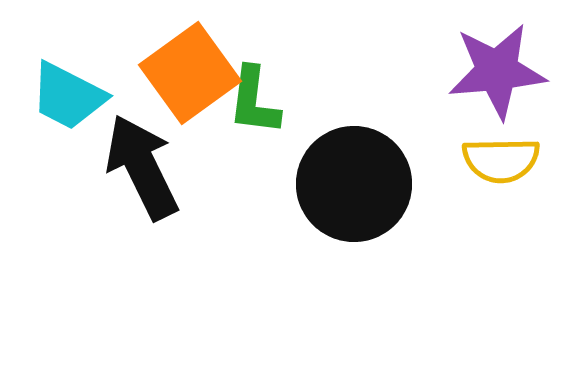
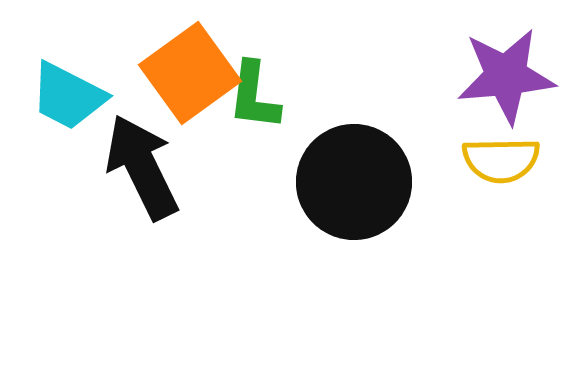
purple star: moved 9 px right, 5 px down
green L-shape: moved 5 px up
black circle: moved 2 px up
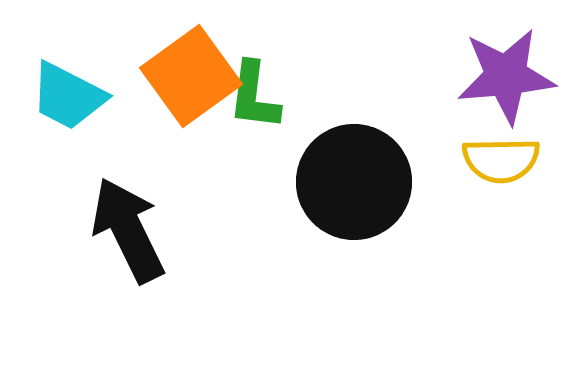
orange square: moved 1 px right, 3 px down
black arrow: moved 14 px left, 63 px down
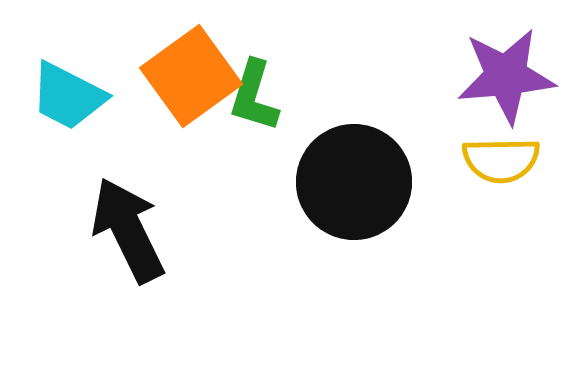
green L-shape: rotated 10 degrees clockwise
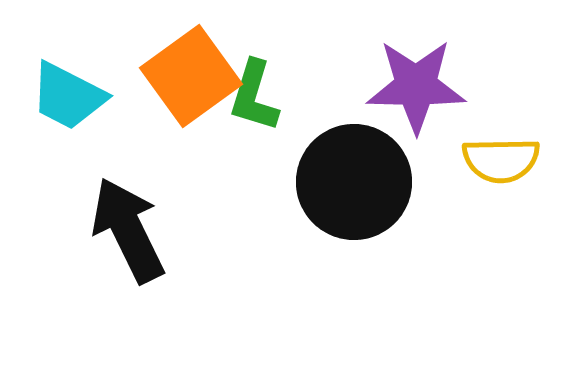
purple star: moved 90 px left, 10 px down; rotated 6 degrees clockwise
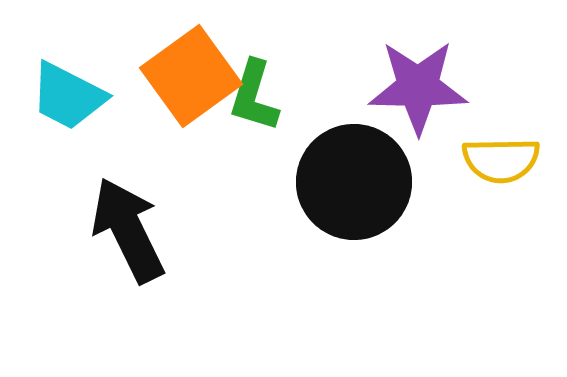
purple star: moved 2 px right, 1 px down
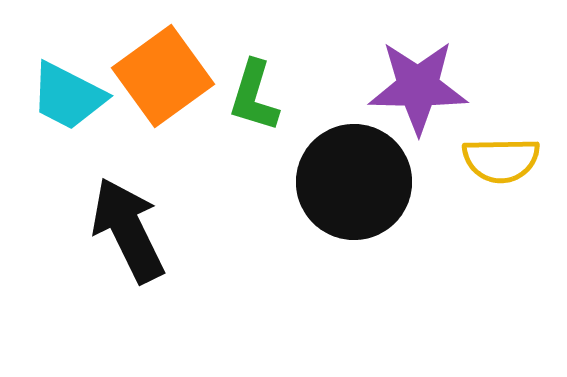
orange square: moved 28 px left
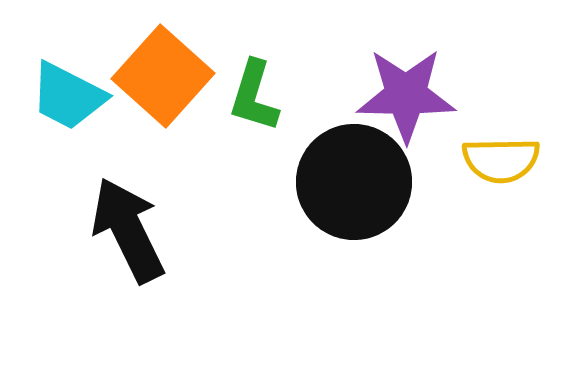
orange square: rotated 12 degrees counterclockwise
purple star: moved 12 px left, 8 px down
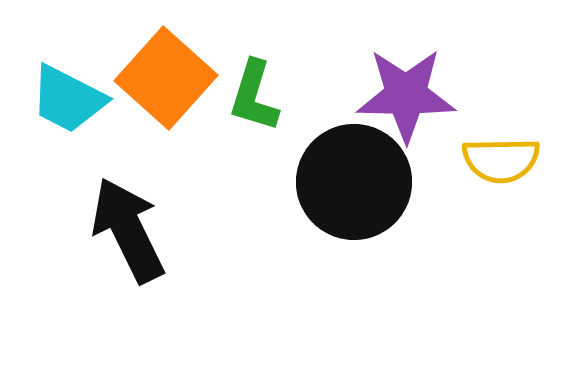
orange square: moved 3 px right, 2 px down
cyan trapezoid: moved 3 px down
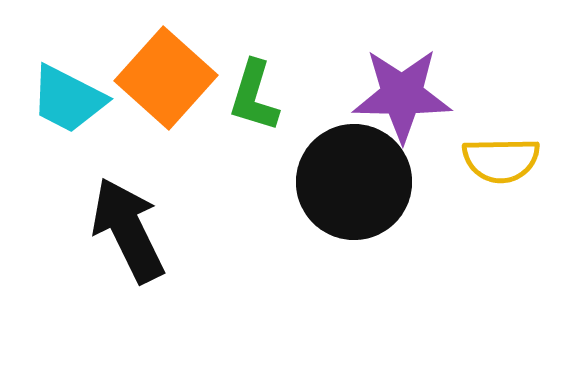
purple star: moved 4 px left
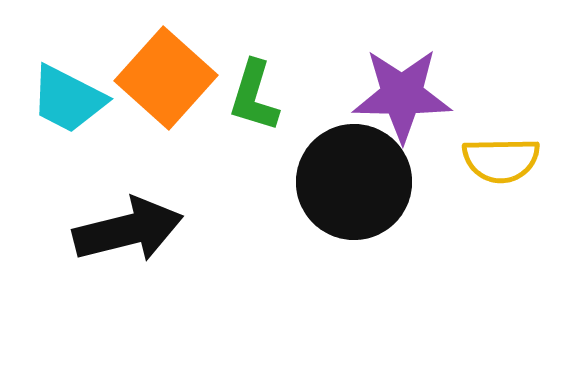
black arrow: rotated 102 degrees clockwise
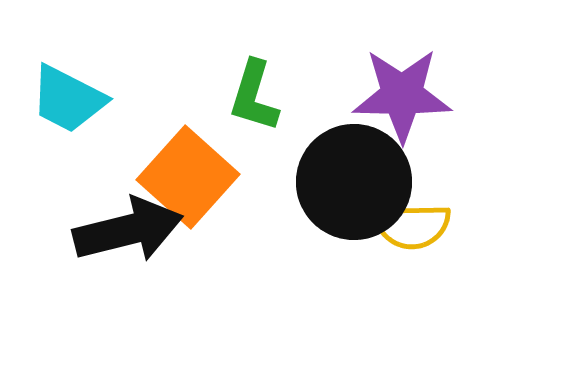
orange square: moved 22 px right, 99 px down
yellow semicircle: moved 89 px left, 66 px down
